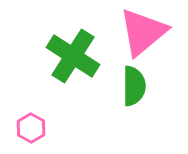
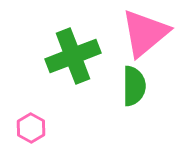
pink triangle: moved 2 px right, 1 px down
green cross: rotated 36 degrees clockwise
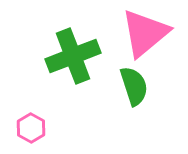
green semicircle: rotated 18 degrees counterclockwise
